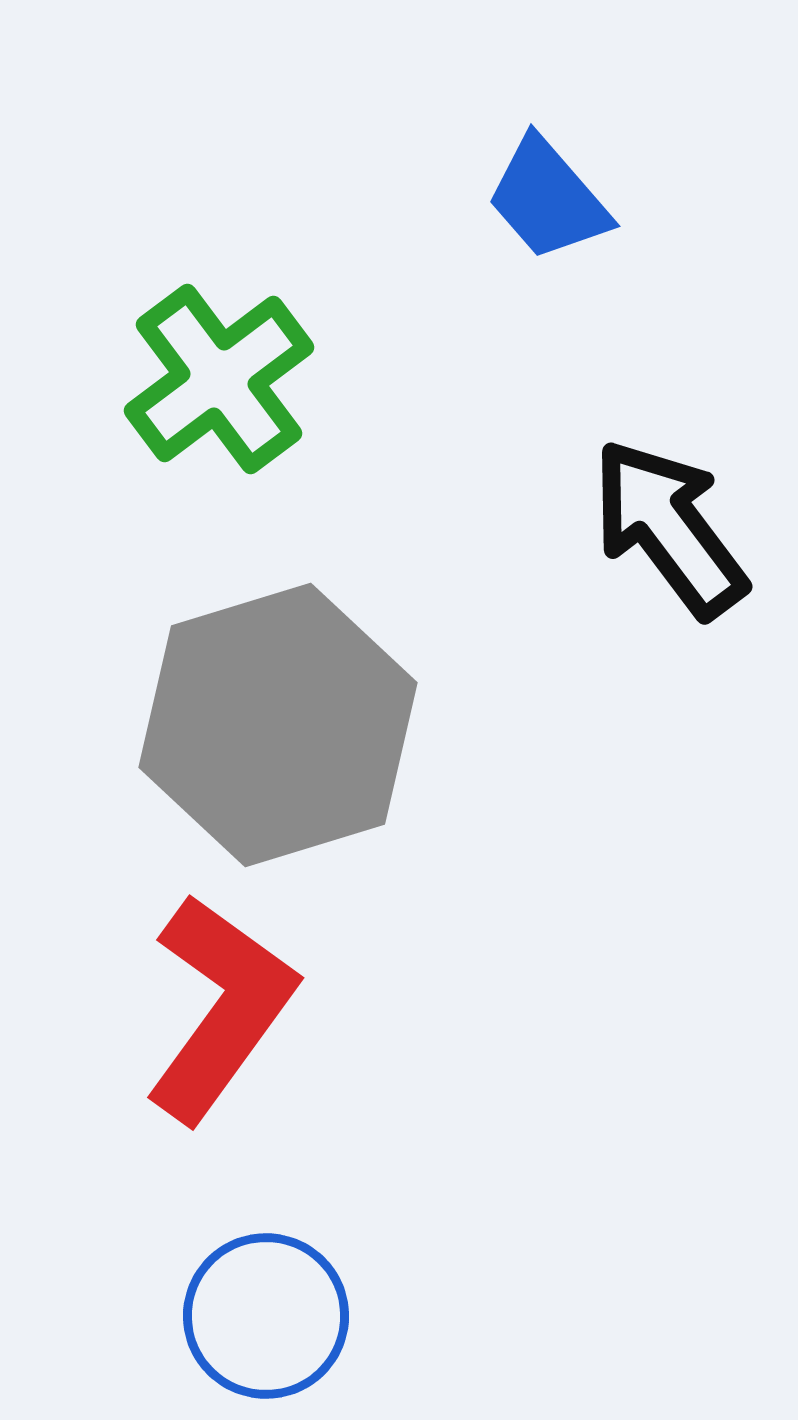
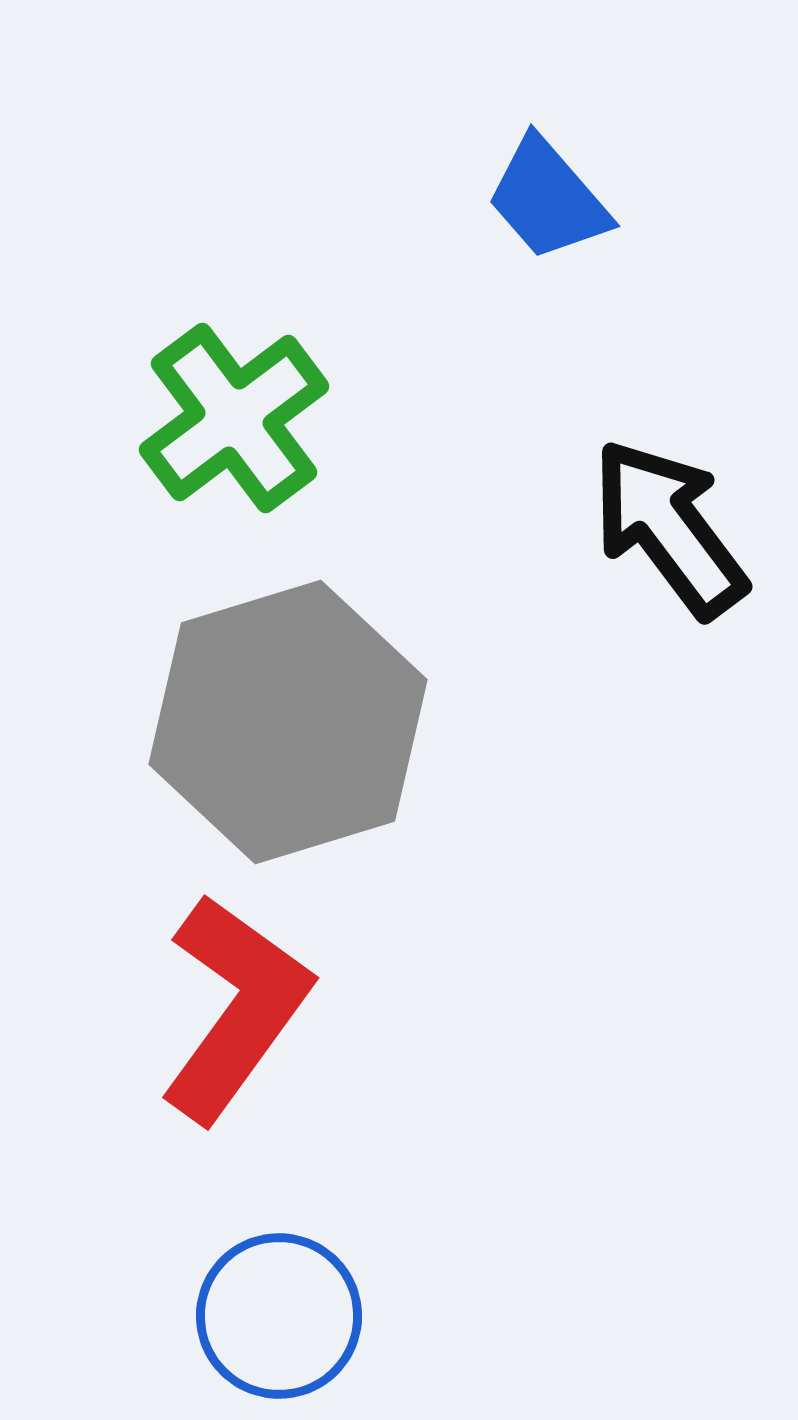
green cross: moved 15 px right, 39 px down
gray hexagon: moved 10 px right, 3 px up
red L-shape: moved 15 px right
blue circle: moved 13 px right
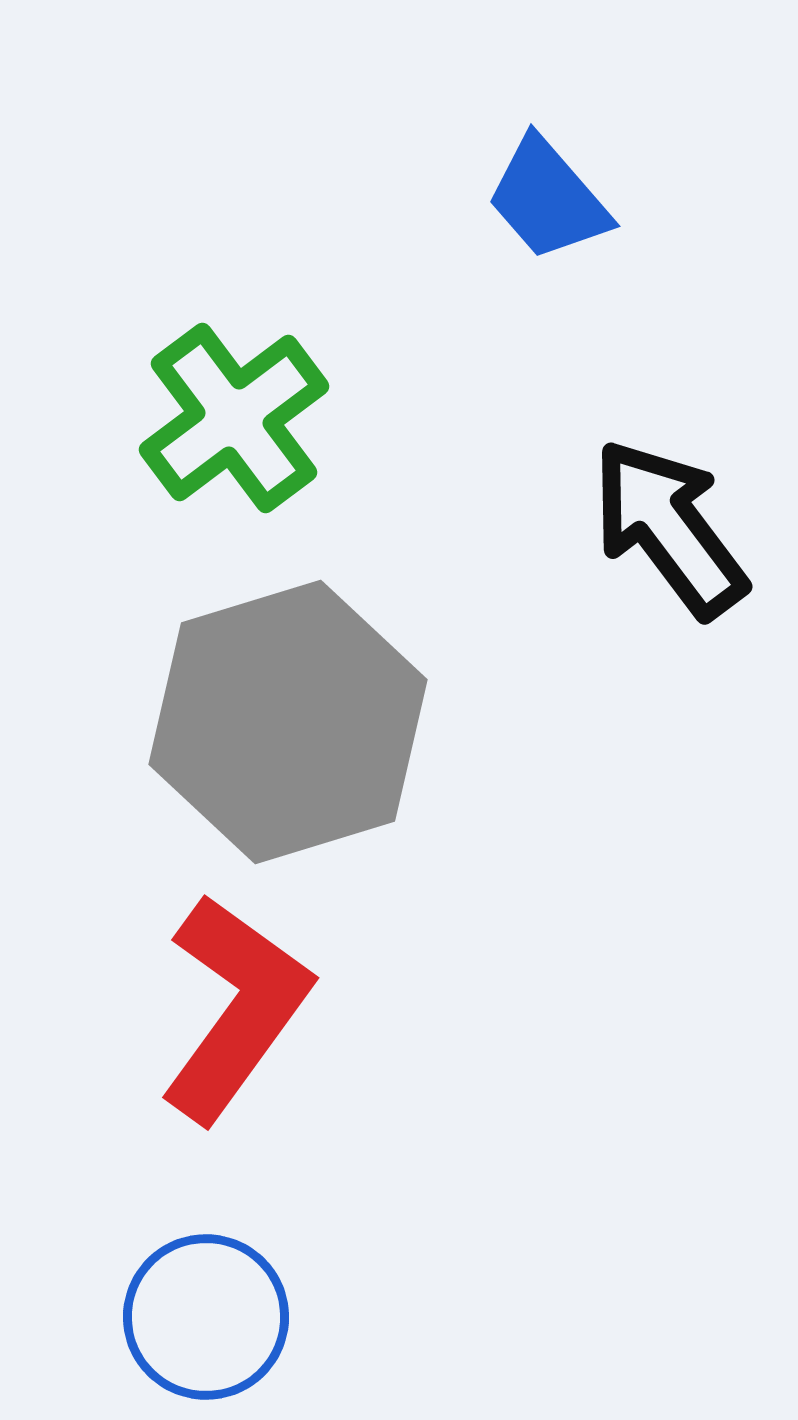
blue circle: moved 73 px left, 1 px down
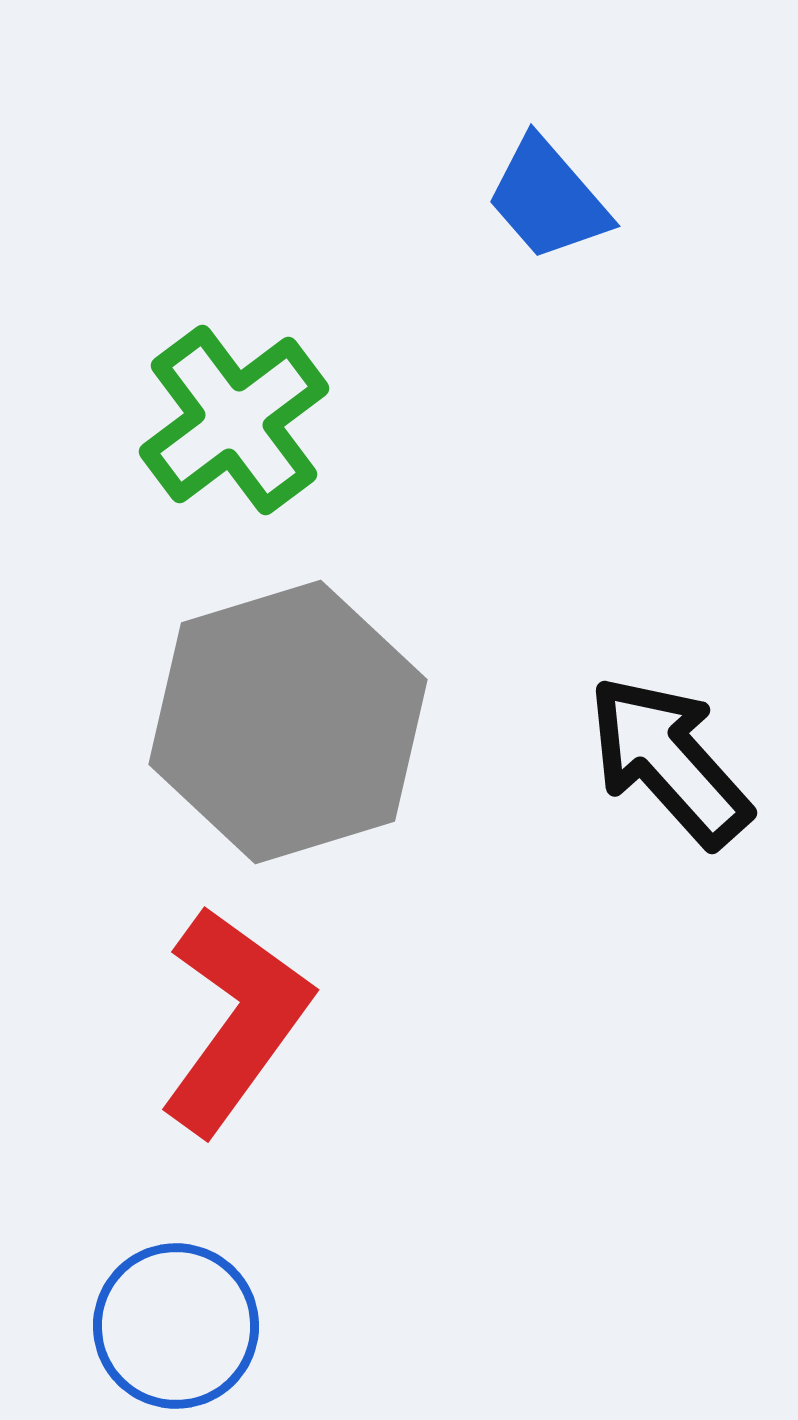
green cross: moved 2 px down
black arrow: moved 233 px down; rotated 5 degrees counterclockwise
red L-shape: moved 12 px down
blue circle: moved 30 px left, 9 px down
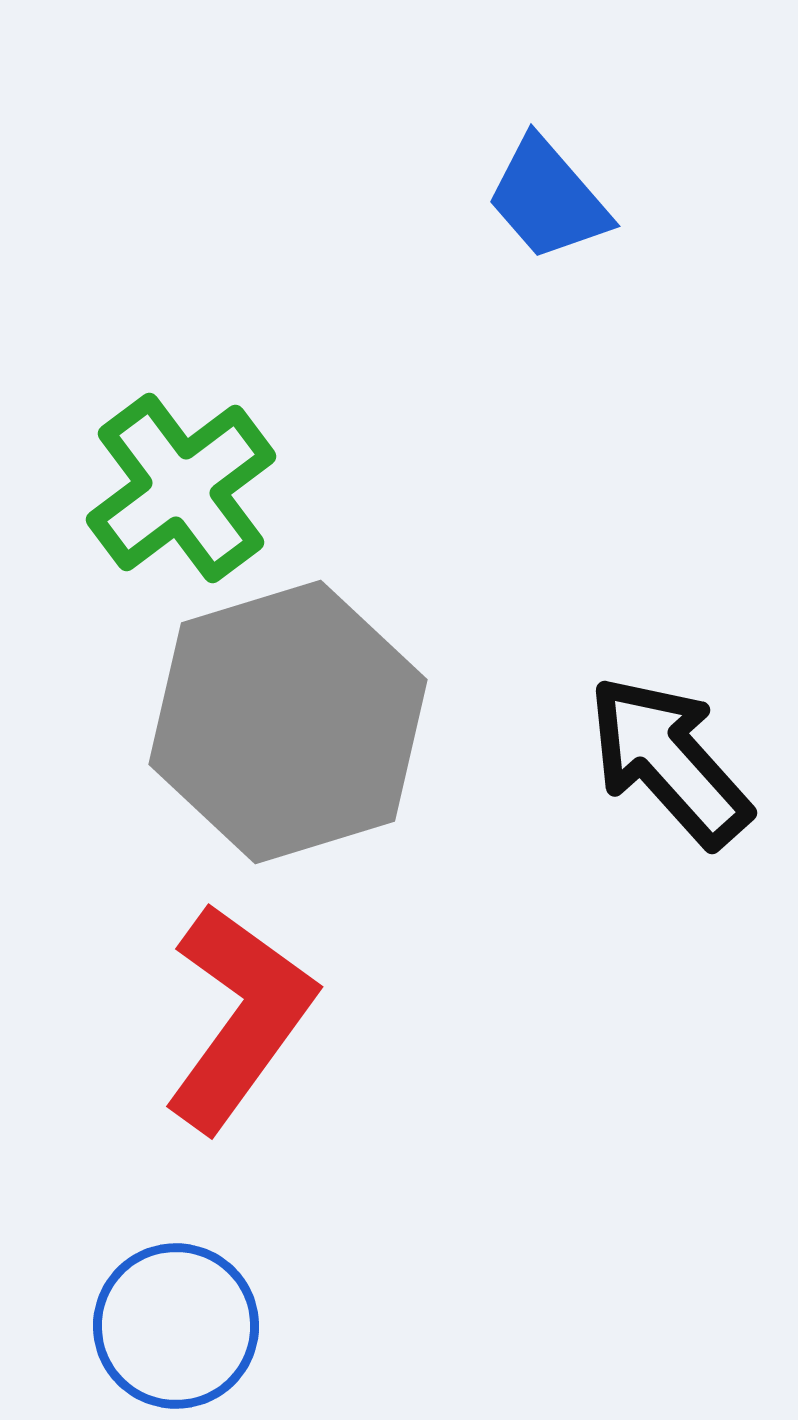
green cross: moved 53 px left, 68 px down
red L-shape: moved 4 px right, 3 px up
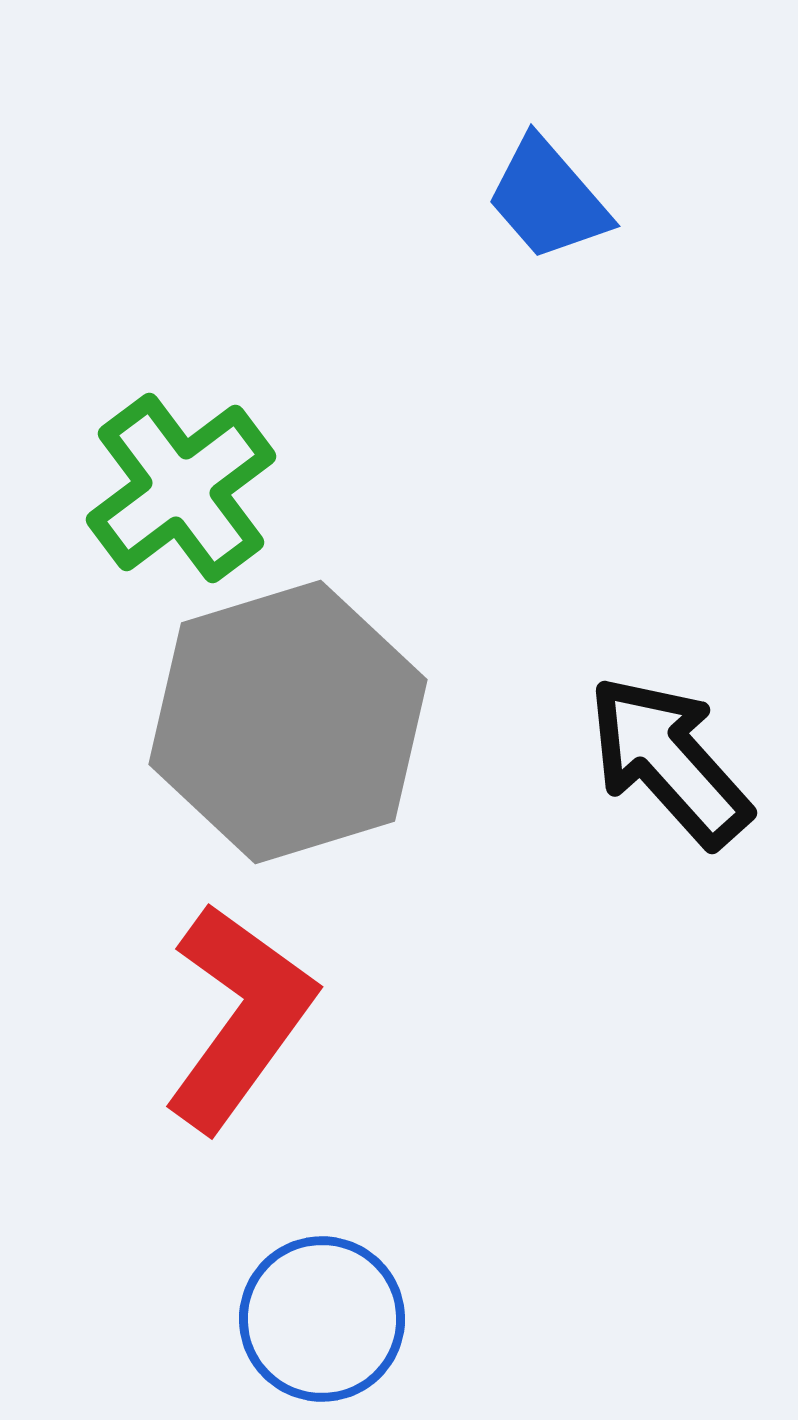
blue circle: moved 146 px right, 7 px up
